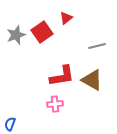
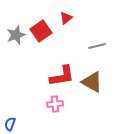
red square: moved 1 px left, 1 px up
brown triangle: moved 2 px down
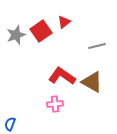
red triangle: moved 2 px left, 4 px down
red L-shape: rotated 136 degrees counterclockwise
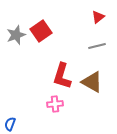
red triangle: moved 34 px right, 5 px up
red L-shape: rotated 108 degrees counterclockwise
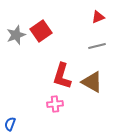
red triangle: rotated 16 degrees clockwise
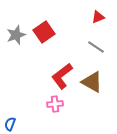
red square: moved 3 px right, 1 px down
gray line: moved 1 px left, 1 px down; rotated 48 degrees clockwise
red L-shape: rotated 36 degrees clockwise
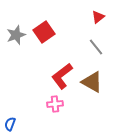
red triangle: rotated 16 degrees counterclockwise
gray line: rotated 18 degrees clockwise
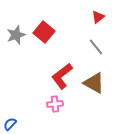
red square: rotated 15 degrees counterclockwise
brown triangle: moved 2 px right, 1 px down
blue semicircle: rotated 24 degrees clockwise
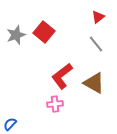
gray line: moved 3 px up
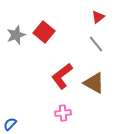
pink cross: moved 8 px right, 9 px down
